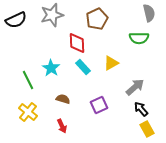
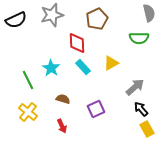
purple square: moved 3 px left, 4 px down
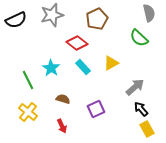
green semicircle: rotated 42 degrees clockwise
red diamond: rotated 50 degrees counterclockwise
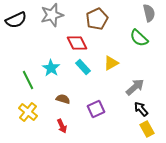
red diamond: rotated 25 degrees clockwise
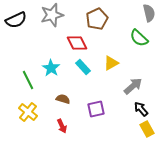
gray arrow: moved 2 px left, 1 px up
purple square: rotated 12 degrees clockwise
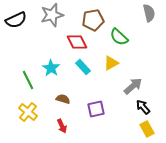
brown pentagon: moved 4 px left, 1 px down; rotated 15 degrees clockwise
green semicircle: moved 20 px left, 1 px up
red diamond: moved 1 px up
black arrow: moved 2 px right, 2 px up
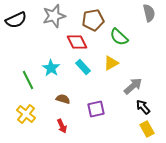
gray star: moved 2 px right, 1 px down
yellow cross: moved 2 px left, 2 px down
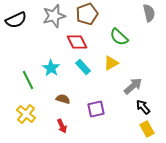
brown pentagon: moved 6 px left, 6 px up; rotated 10 degrees counterclockwise
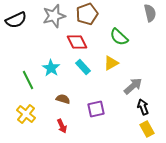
gray semicircle: moved 1 px right
black arrow: rotated 21 degrees clockwise
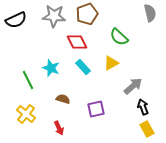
gray star: rotated 20 degrees clockwise
cyan star: rotated 12 degrees counterclockwise
red arrow: moved 3 px left, 2 px down
